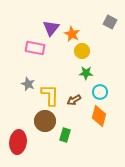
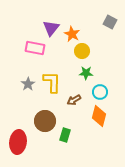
gray star: rotated 16 degrees clockwise
yellow L-shape: moved 2 px right, 13 px up
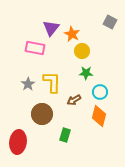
brown circle: moved 3 px left, 7 px up
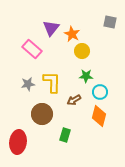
gray square: rotated 16 degrees counterclockwise
pink rectangle: moved 3 px left, 1 px down; rotated 30 degrees clockwise
green star: moved 3 px down
gray star: rotated 24 degrees clockwise
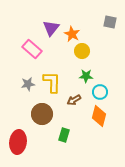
green rectangle: moved 1 px left
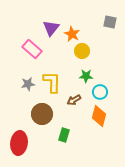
red ellipse: moved 1 px right, 1 px down
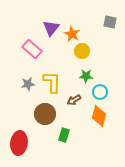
brown circle: moved 3 px right
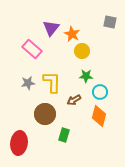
gray star: moved 1 px up
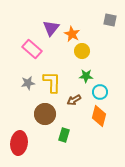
gray square: moved 2 px up
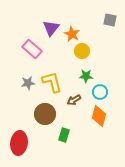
yellow L-shape: rotated 15 degrees counterclockwise
